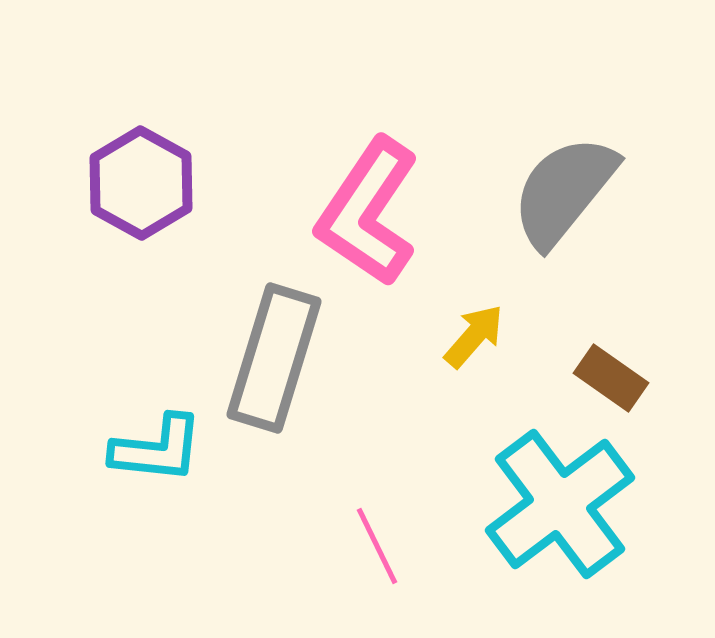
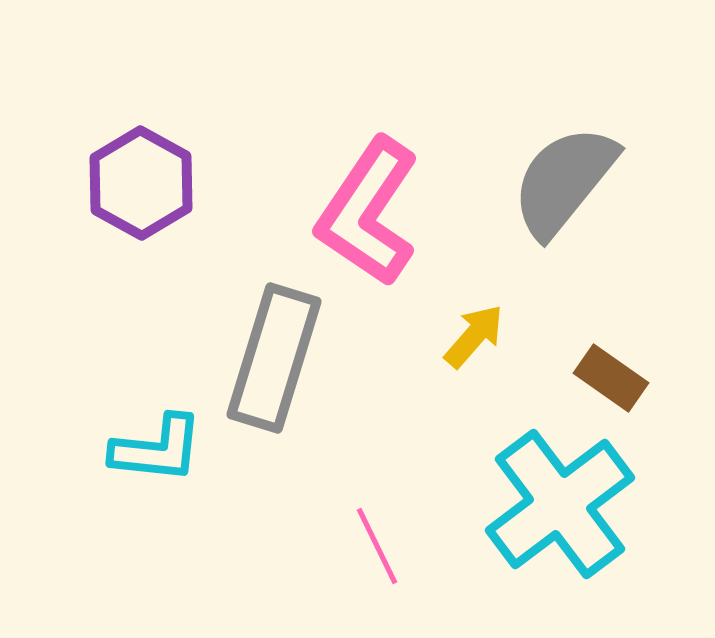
gray semicircle: moved 10 px up
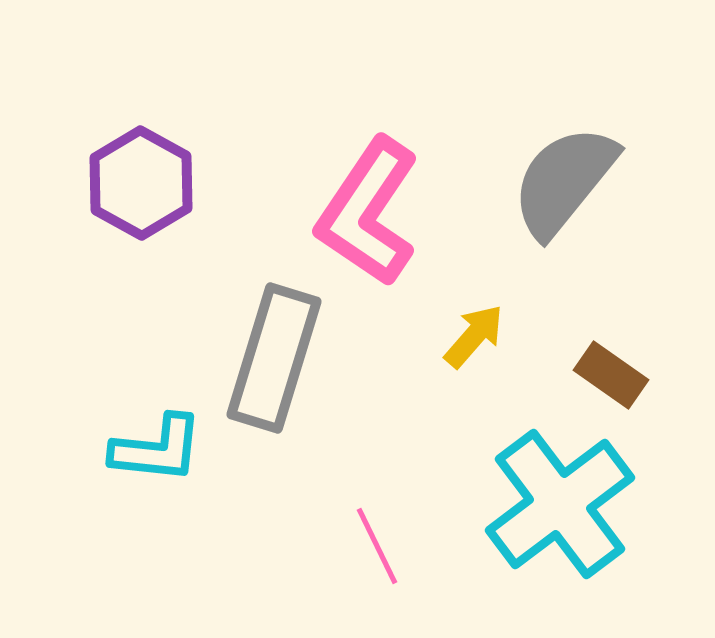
brown rectangle: moved 3 px up
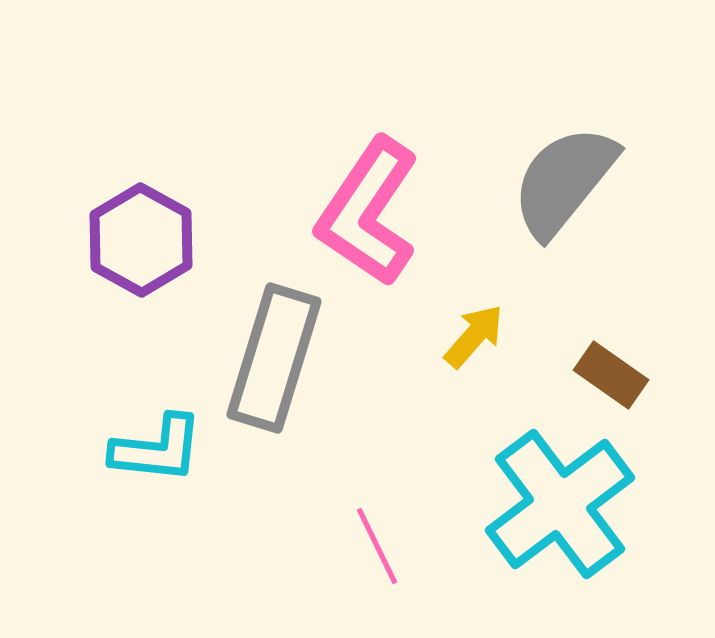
purple hexagon: moved 57 px down
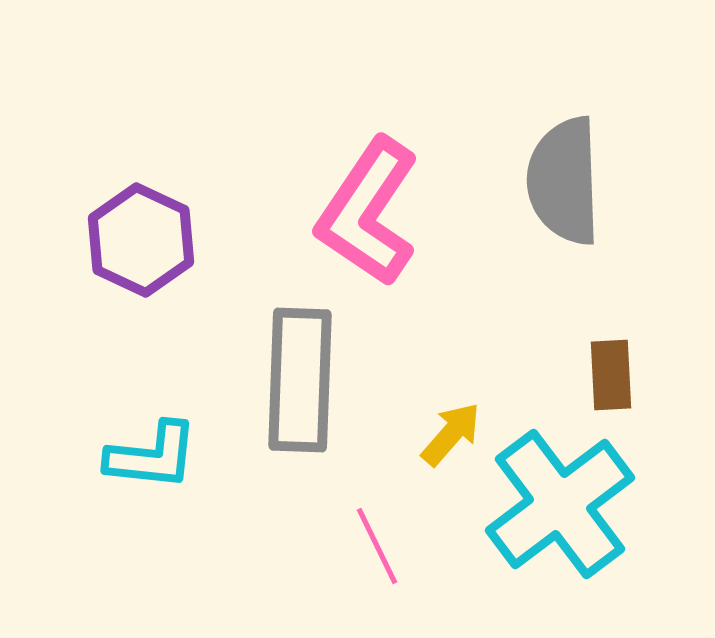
gray semicircle: rotated 41 degrees counterclockwise
purple hexagon: rotated 4 degrees counterclockwise
yellow arrow: moved 23 px left, 98 px down
gray rectangle: moved 26 px right, 22 px down; rotated 15 degrees counterclockwise
brown rectangle: rotated 52 degrees clockwise
cyan L-shape: moved 5 px left, 7 px down
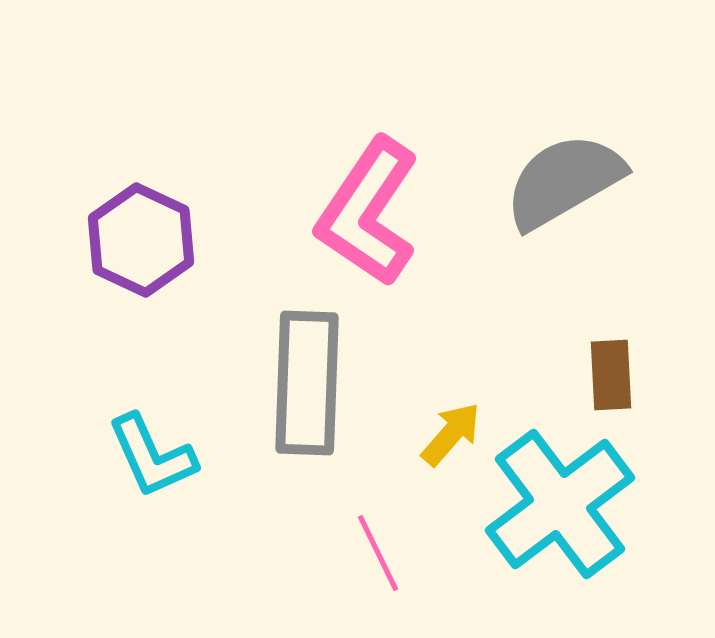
gray semicircle: rotated 62 degrees clockwise
gray rectangle: moved 7 px right, 3 px down
cyan L-shape: rotated 60 degrees clockwise
pink line: moved 1 px right, 7 px down
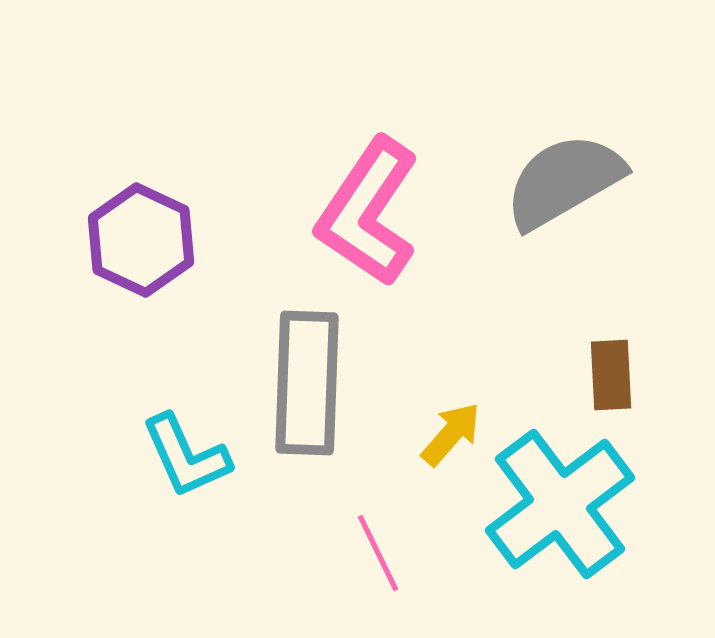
cyan L-shape: moved 34 px right
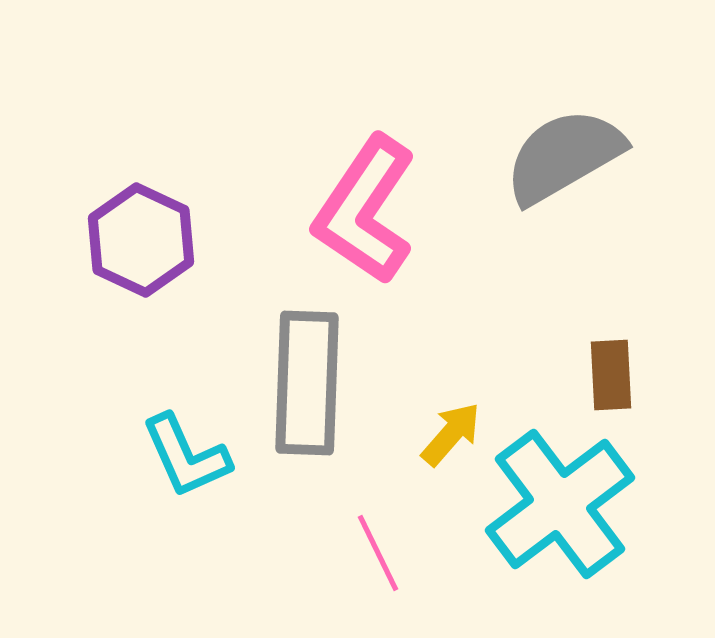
gray semicircle: moved 25 px up
pink L-shape: moved 3 px left, 2 px up
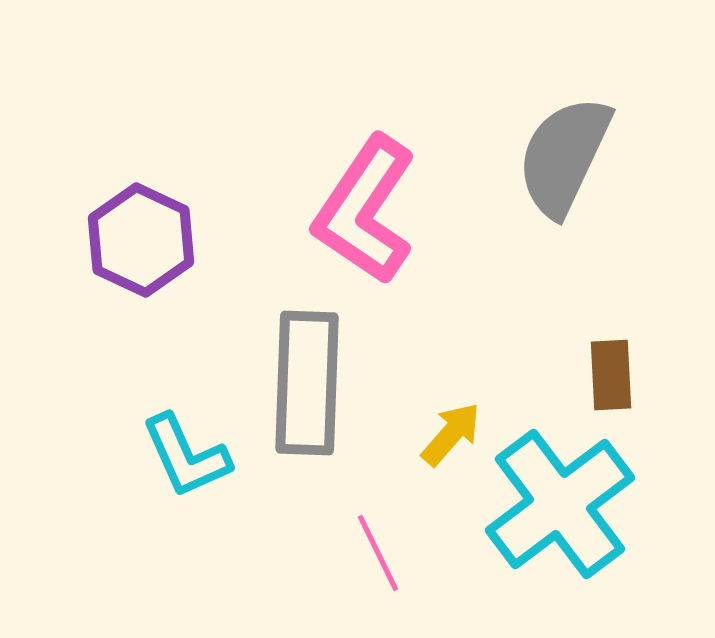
gray semicircle: rotated 35 degrees counterclockwise
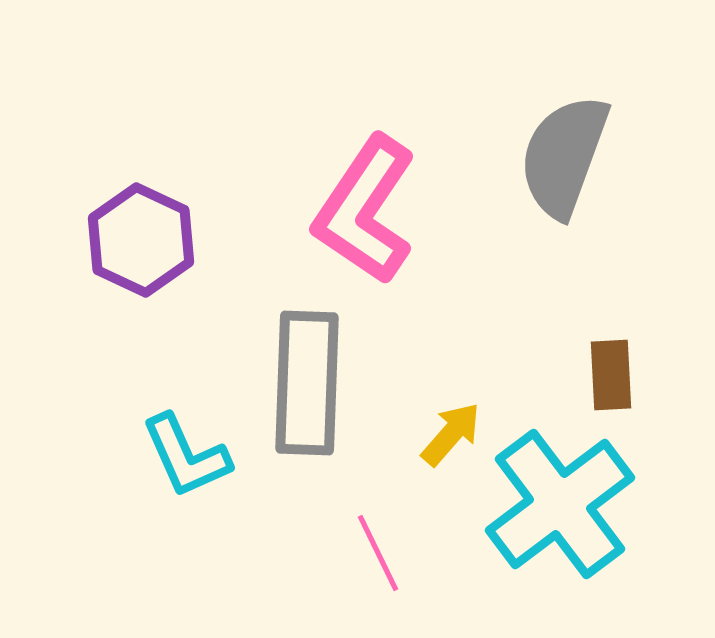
gray semicircle: rotated 5 degrees counterclockwise
